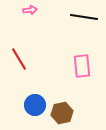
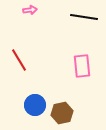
red line: moved 1 px down
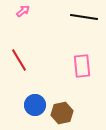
pink arrow: moved 7 px left, 1 px down; rotated 32 degrees counterclockwise
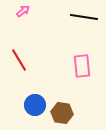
brown hexagon: rotated 20 degrees clockwise
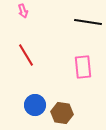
pink arrow: rotated 112 degrees clockwise
black line: moved 4 px right, 5 px down
red line: moved 7 px right, 5 px up
pink rectangle: moved 1 px right, 1 px down
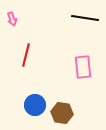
pink arrow: moved 11 px left, 8 px down
black line: moved 3 px left, 4 px up
red line: rotated 45 degrees clockwise
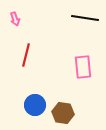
pink arrow: moved 3 px right
brown hexagon: moved 1 px right
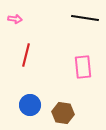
pink arrow: rotated 64 degrees counterclockwise
blue circle: moved 5 px left
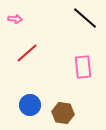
black line: rotated 32 degrees clockwise
red line: moved 1 px right, 2 px up; rotated 35 degrees clockwise
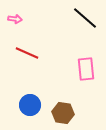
red line: rotated 65 degrees clockwise
pink rectangle: moved 3 px right, 2 px down
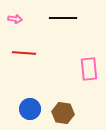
black line: moved 22 px left; rotated 40 degrees counterclockwise
red line: moved 3 px left; rotated 20 degrees counterclockwise
pink rectangle: moved 3 px right
blue circle: moved 4 px down
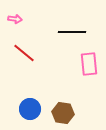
black line: moved 9 px right, 14 px down
red line: rotated 35 degrees clockwise
pink rectangle: moved 5 px up
